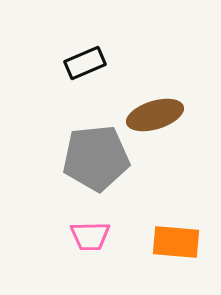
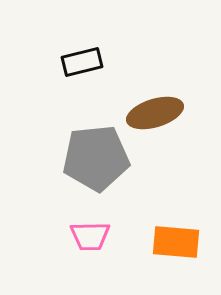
black rectangle: moved 3 px left, 1 px up; rotated 9 degrees clockwise
brown ellipse: moved 2 px up
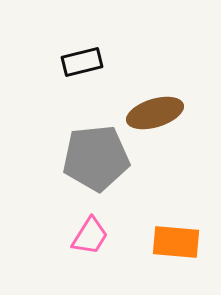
pink trapezoid: rotated 57 degrees counterclockwise
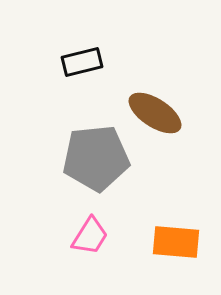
brown ellipse: rotated 50 degrees clockwise
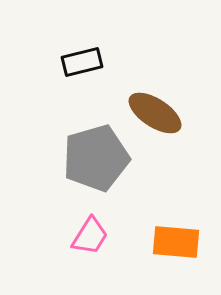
gray pentagon: rotated 10 degrees counterclockwise
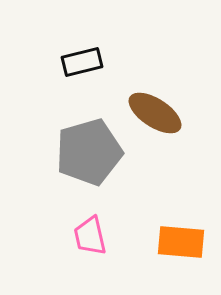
gray pentagon: moved 7 px left, 6 px up
pink trapezoid: rotated 135 degrees clockwise
orange rectangle: moved 5 px right
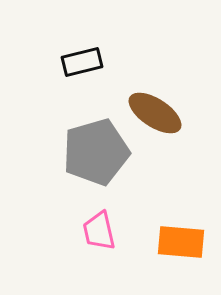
gray pentagon: moved 7 px right
pink trapezoid: moved 9 px right, 5 px up
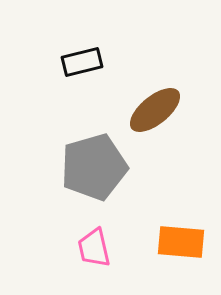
brown ellipse: moved 3 px up; rotated 72 degrees counterclockwise
gray pentagon: moved 2 px left, 15 px down
pink trapezoid: moved 5 px left, 17 px down
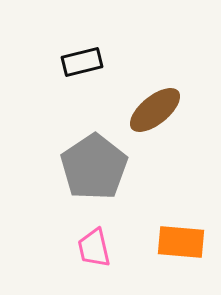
gray pentagon: rotated 18 degrees counterclockwise
